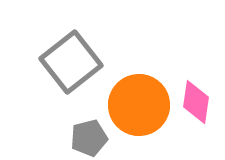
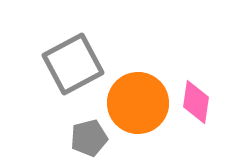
gray square: moved 2 px right, 2 px down; rotated 10 degrees clockwise
orange circle: moved 1 px left, 2 px up
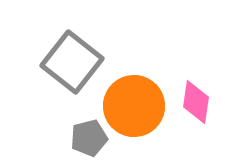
gray square: moved 1 px left, 2 px up; rotated 24 degrees counterclockwise
orange circle: moved 4 px left, 3 px down
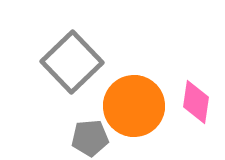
gray square: rotated 8 degrees clockwise
gray pentagon: moved 1 px right; rotated 9 degrees clockwise
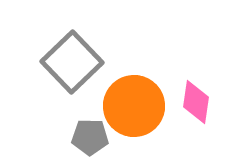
gray pentagon: moved 1 px up; rotated 6 degrees clockwise
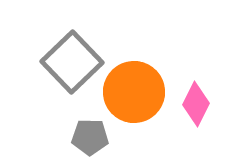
pink diamond: moved 2 px down; rotated 18 degrees clockwise
orange circle: moved 14 px up
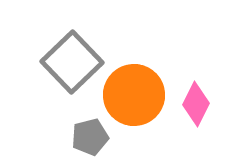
orange circle: moved 3 px down
gray pentagon: rotated 15 degrees counterclockwise
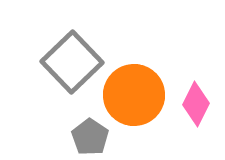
gray pentagon: rotated 24 degrees counterclockwise
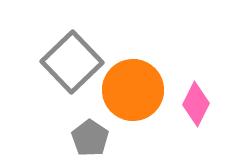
orange circle: moved 1 px left, 5 px up
gray pentagon: moved 1 px down
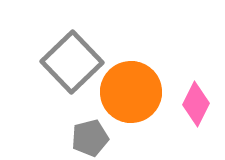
orange circle: moved 2 px left, 2 px down
gray pentagon: rotated 24 degrees clockwise
